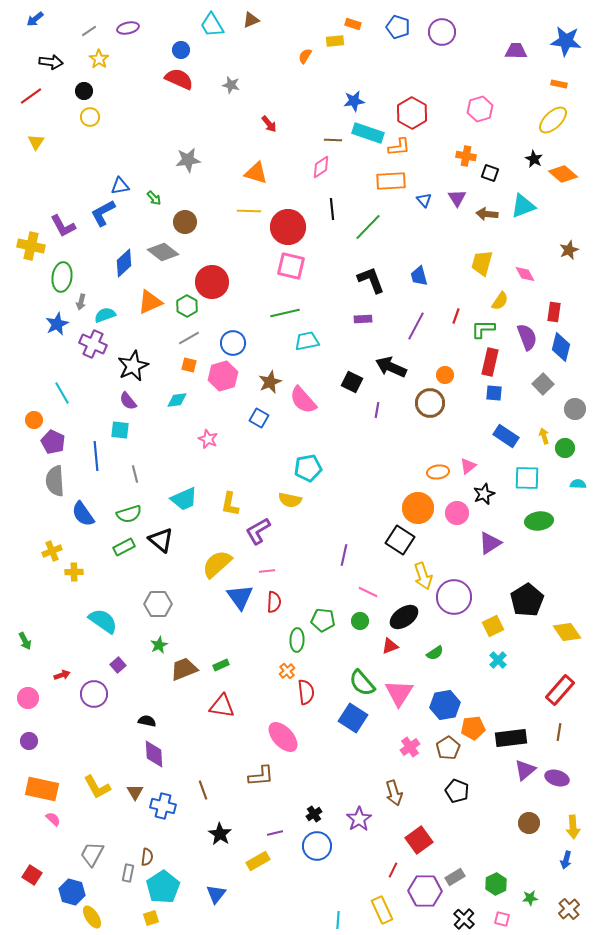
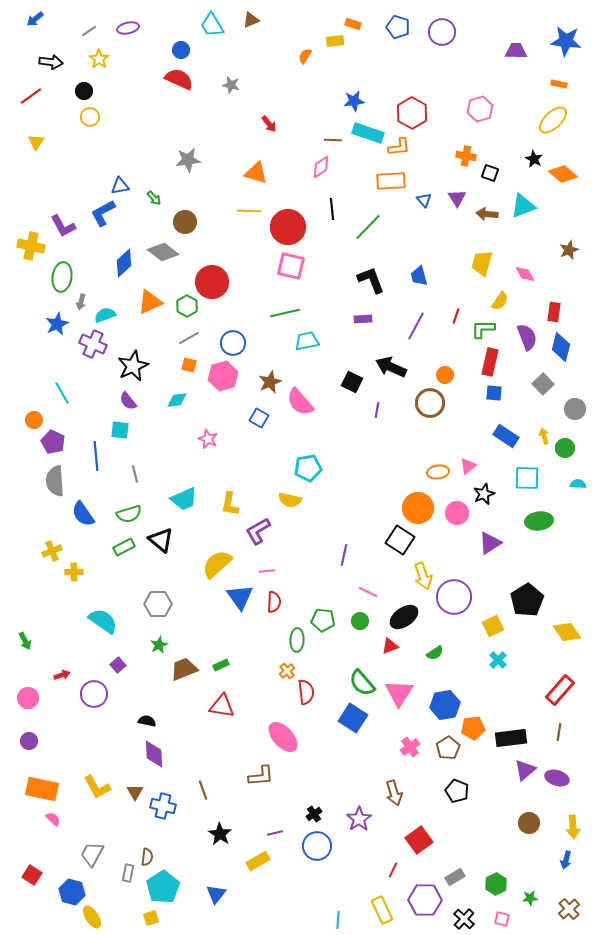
pink semicircle at (303, 400): moved 3 px left, 2 px down
purple hexagon at (425, 891): moved 9 px down
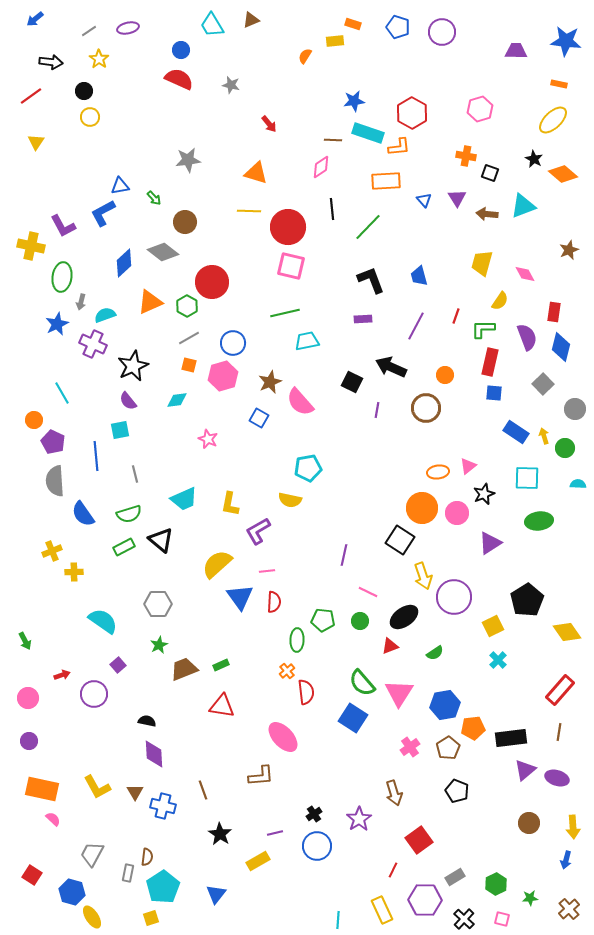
orange rectangle at (391, 181): moved 5 px left
brown circle at (430, 403): moved 4 px left, 5 px down
cyan square at (120, 430): rotated 18 degrees counterclockwise
blue rectangle at (506, 436): moved 10 px right, 4 px up
orange circle at (418, 508): moved 4 px right
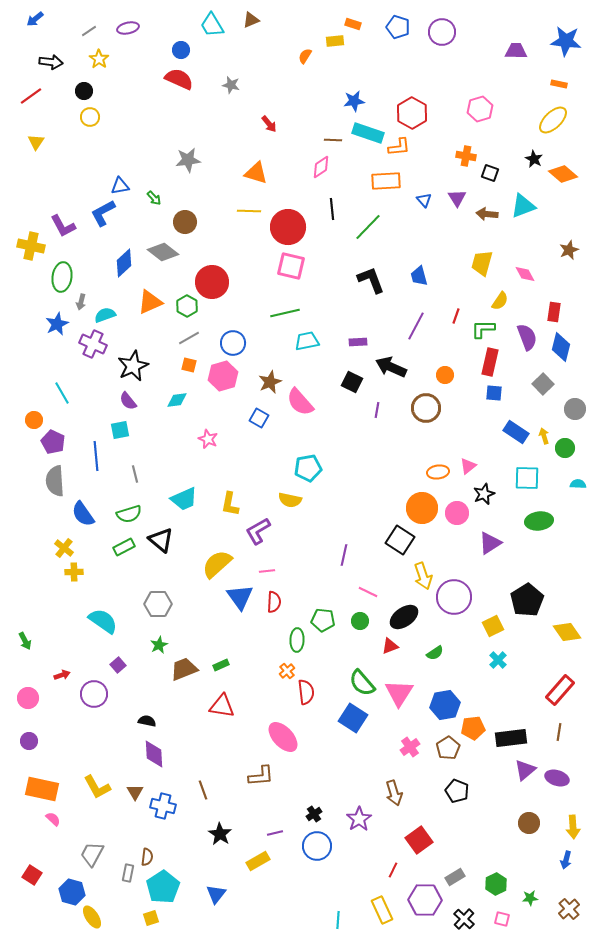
purple rectangle at (363, 319): moved 5 px left, 23 px down
yellow cross at (52, 551): moved 12 px right, 3 px up; rotated 30 degrees counterclockwise
